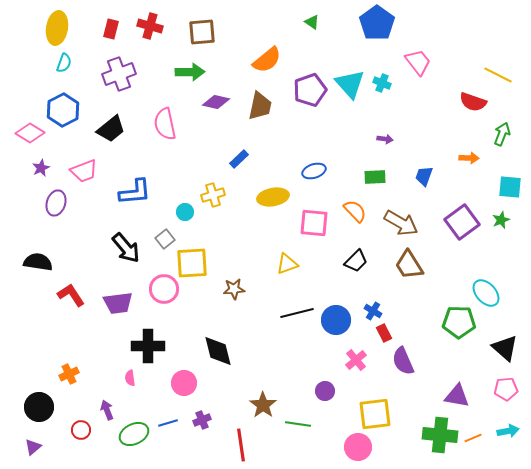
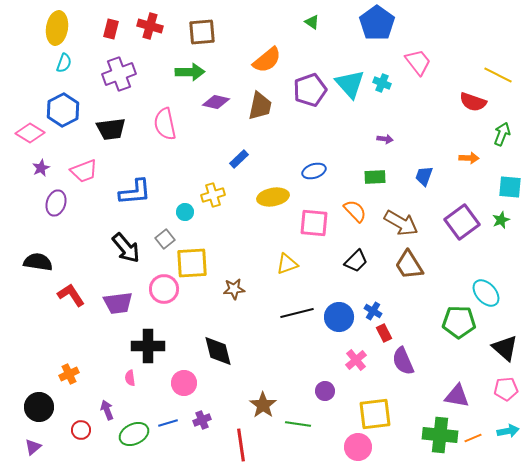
black trapezoid at (111, 129): rotated 32 degrees clockwise
blue circle at (336, 320): moved 3 px right, 3 px up
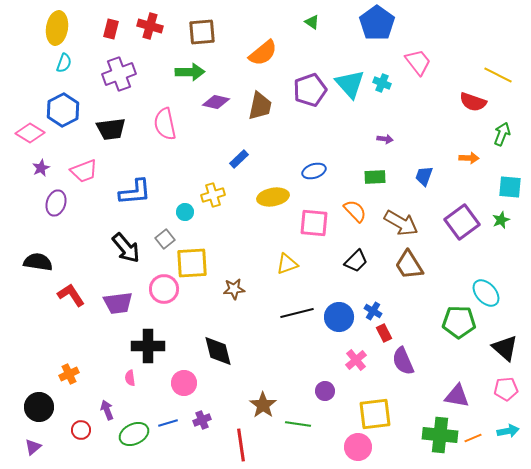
orange semicircle at (267, 60): moved 4 px left, 7 px up
